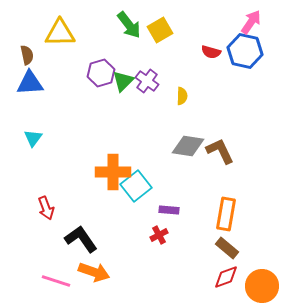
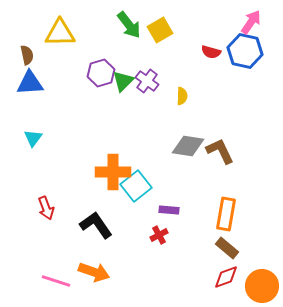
black L-shape: moved 15 px right, 14 px up
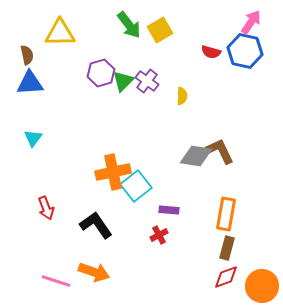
gray diamond: moved 8 px right, 10 px down
orange cross: rotated 12 degrees counterclockwise
brown rectangle: rotated 65 degrees clockwise
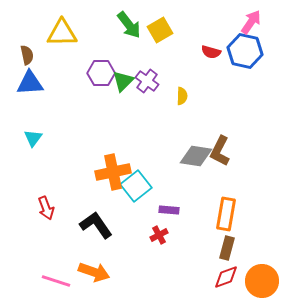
yellow triangle: moved 2 px right
purple hexagon: rotated 16 degrees clockwise
brown L-shape: rotated 128 degrees counterclockwise
orange circle: moved 5 px up
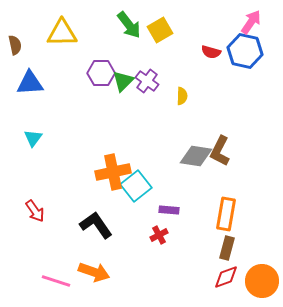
brown semicircle: moved 12 px left, 10 px up
red arrow: moved 11 px left, 3 px down; rotated 15 degrees counterclockwise
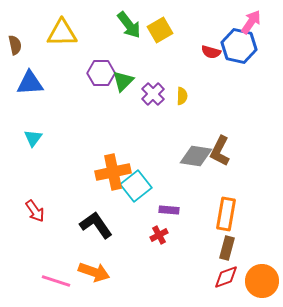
blue hexagon: moved 6 px left, 5 px up
purple cross: moved 6 px right, 13 px down; rotated 10 degrees clockwise
